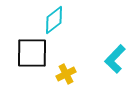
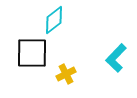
cyan L-shape: moved 1 px right, 1 px up
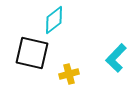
black square: rotated 12 degrees clockwise
yellow cross: moved 3 px right; rotated 12 degrees clockwise
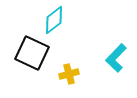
black square: rotated 12 degrees clockwise
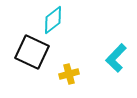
cyan diamond: moved 1 px left
black square: moved 1 px up
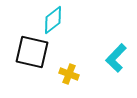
black square: rotated 12 degrees counterclockwise
yellow cross: rotated 36 degrees clockwise
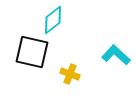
cyan L-shape: moved 3 px up; rotated 88 degrees clockwise
yellow cross: moved 1 px right
